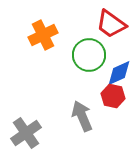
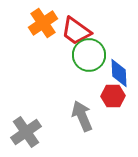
red trapezoid: moved 35 px left, 7 px down
orange cross: moved 12 px up; rotated 8 degrees counterclockwise
blue diamond: rotated 68 degrees counterclockwise
red hexagon: rotated 15 degrees counterclockwise
gray cross: moved 1 px up
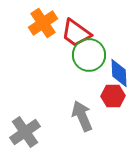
red trapezoid: moved 2 px down
gray cross: moved 1 px left
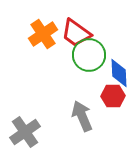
orange cross: moved 11 px down
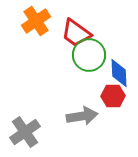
orange cross: moved 7 px left, 13 px up
gray arrow: rotated 104 degrees clockwise
